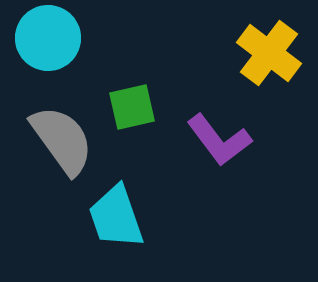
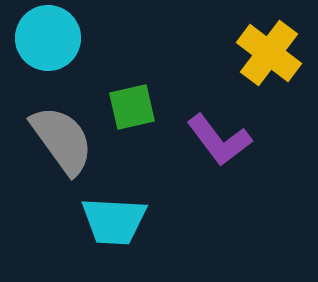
cyan trapezoid: moved 2 px left, 4 px down; rotated 68 degrees counterclockwise
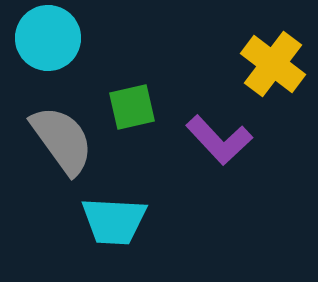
yellow cross: moved 4 px right, 11 px down
purple L-shape: rotated 6 degrees counterclockwise
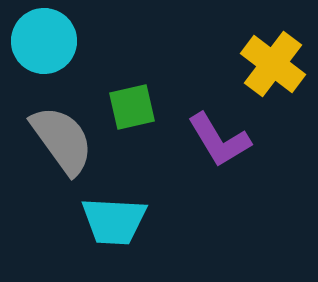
cyan circle: moved 4 px left, 3 px down
purple L-shape: rotated 12 degrees clockwise
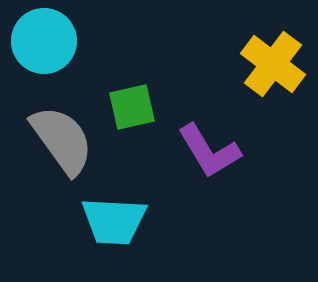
purple L-shape: moved 10 px left, 11 px down
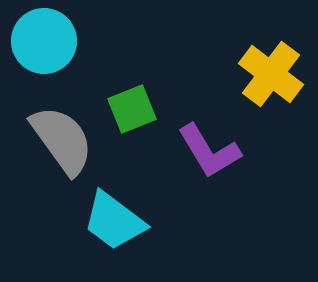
yellow cross: moved 2 px left, 10 px down
green square: moved 2 px down; rotated 9 degrees counterclockwise
cyan trapezoid: rotated 34 degrees clockwise
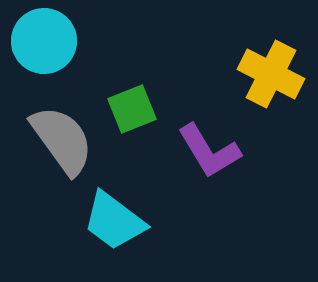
yellow cross: rotated 10 degrees counterclockwise
